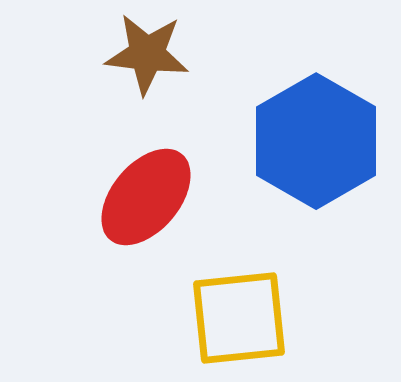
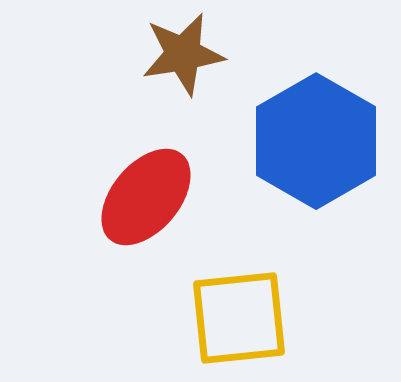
brown star: moved 36 px right; rotated 16 degrees counterclockwise
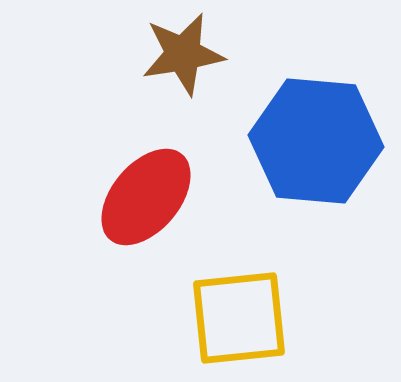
blue hexagon: rotated 25 degrees counterclockwise
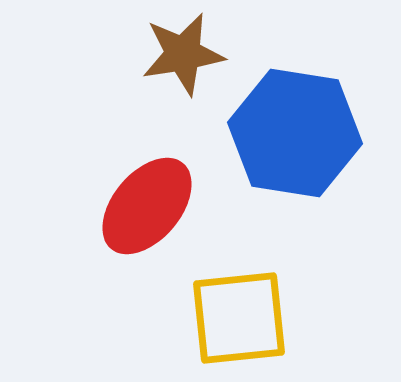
blue hexagon: moved 21 px left, 8 px up; rotated 4 degrees clockwise
red ellipse: moved 1 px right, 9 px down
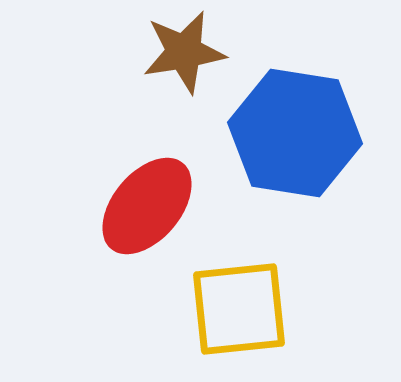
brown star: moved 1 px right, 2 px up
yellow square: moved 9 px up
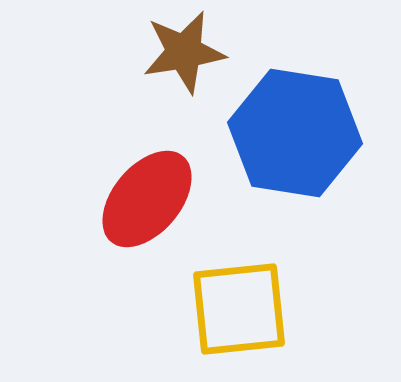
red ellipse: moved 7 px up
